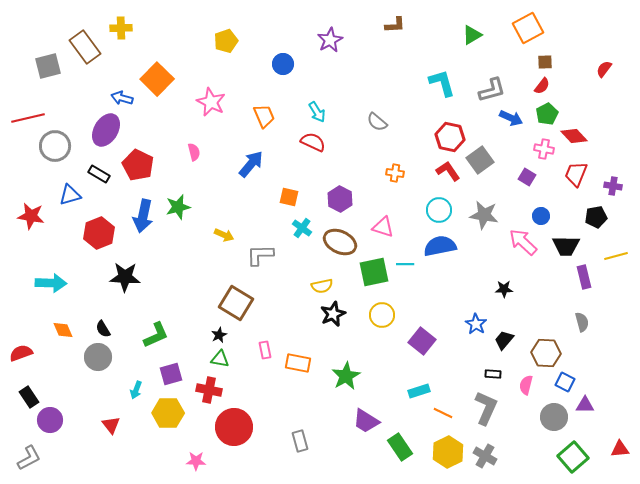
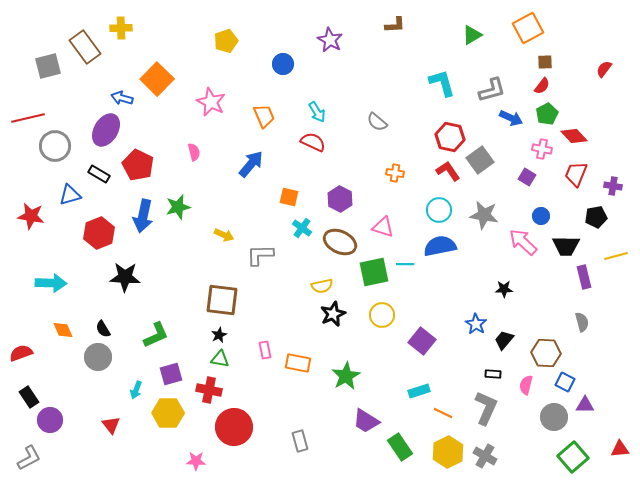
purple star at (330, 40): rotated 15 degrees counterclockwise
pink cross at (544, 149): moved 2 px left
brown square at (236, 303): moved 14 px left, 3 px up; rotated 24 degrees counterclockwise
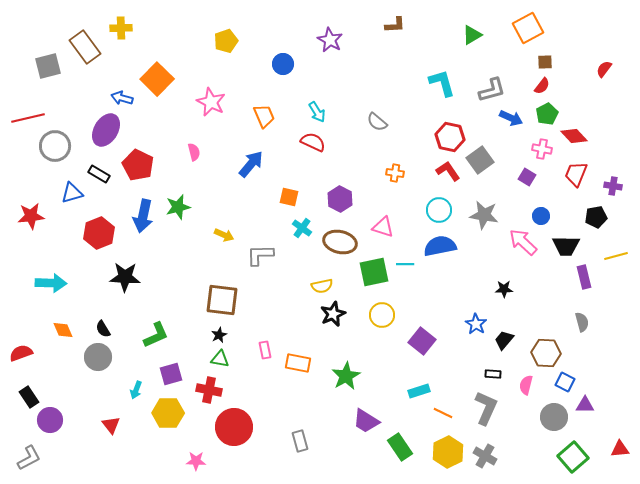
blue triangle at (70, 195): moved 2 px right, 2 px up
red star at (31, 216): rotated 16 degrees counterclockwise
brown ellipse at (340, 242): rotated 12 degrees counterclockwise
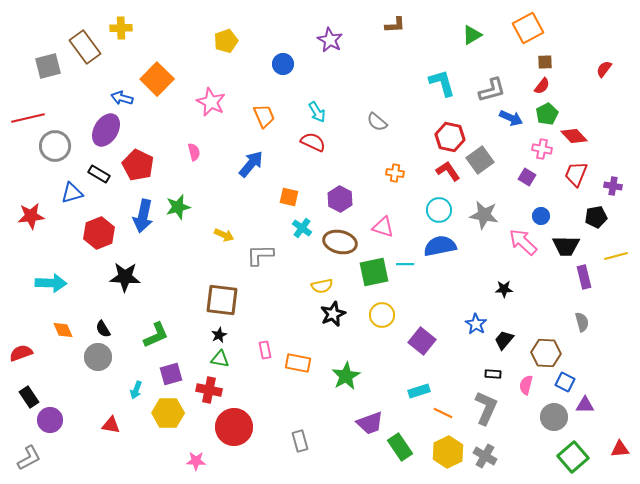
purple trapezoid at (366, 421): moved 4 px right, 2 px down; rotated 52 degrees counterclockwise
red triangle at (111, 425): rotated 42 degrees counterclockwise
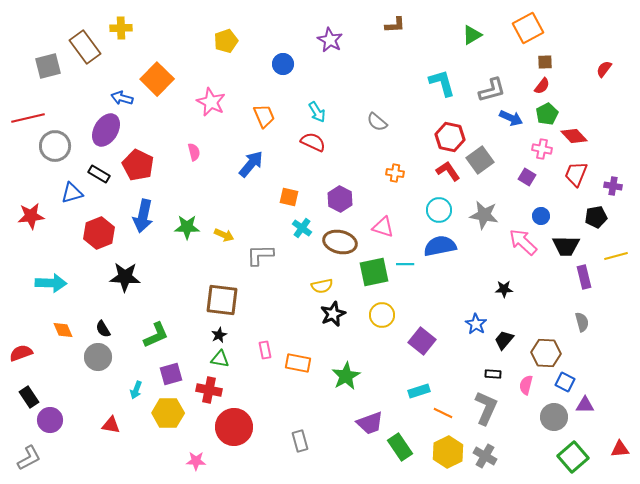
green star at (178, 207): moved 9 px right, 20 px down; rotated 15 degrees clockwise
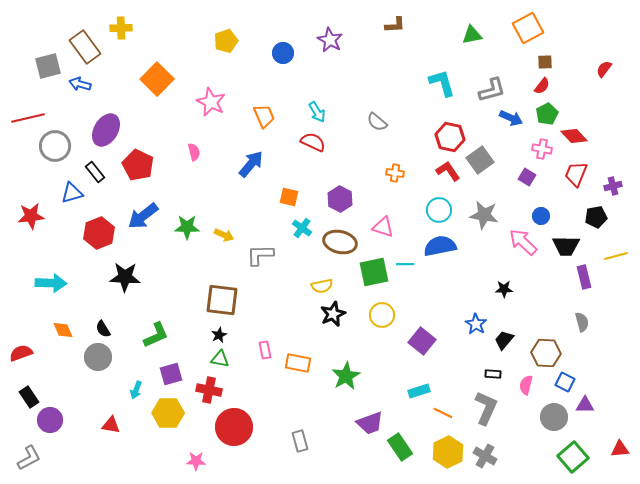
green triangle at (472, 35): rotated 20 degrees clockwise
blue circle at (283, 64): moved 11 px up
blue arrow at (122, 98): moved 42 px left, 14 px up
black rectangle at (99, 174): moved 4 px left, 2 px up; rotated 20 degrees clockwise
purple cross at (613, 186): rotated 24 degrees counterclockwise
blue arrow at (143, 216): rotated 40 degrees clockwise
